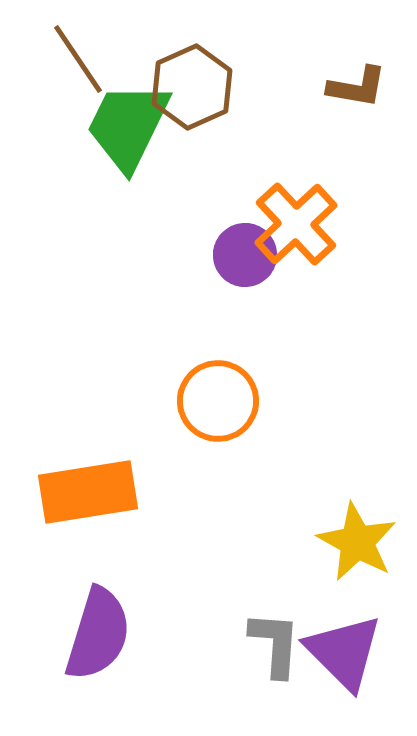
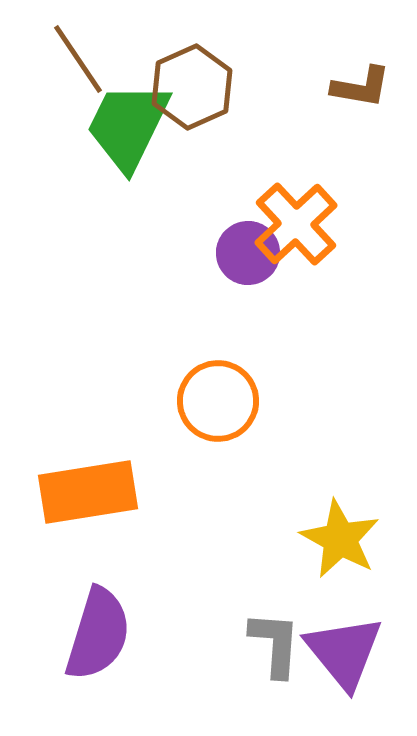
brown L-shape: moved 4 px right
purple circle: moved 3 px right, 2 px up
yellow star: moved 17 px left, 3 px up
purple triangle: rotated 6 degrees clockwise
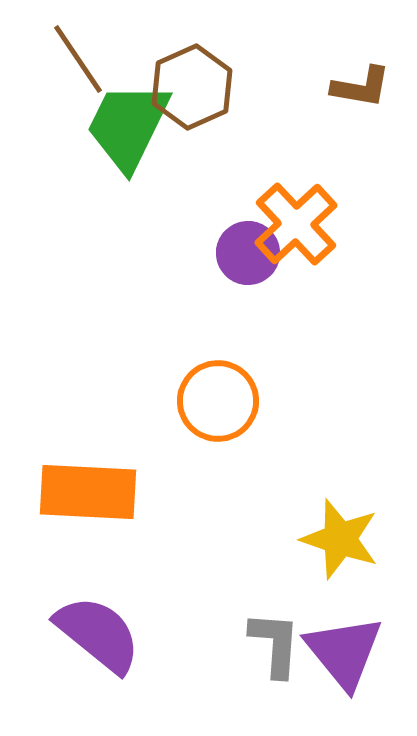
orange rectangle: rotated 12 degrees clockwise
yellow star: rotated 10 degrees counterclockwise
purple semicircle: rotated 68 degrees counterclockwise
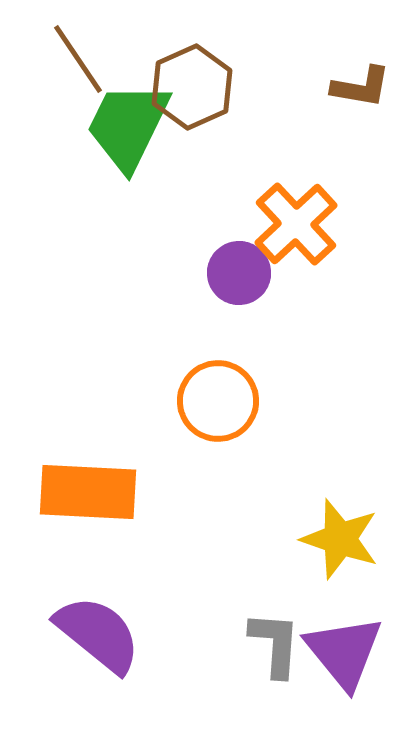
purple circle: moved 9 px left, 20 px down
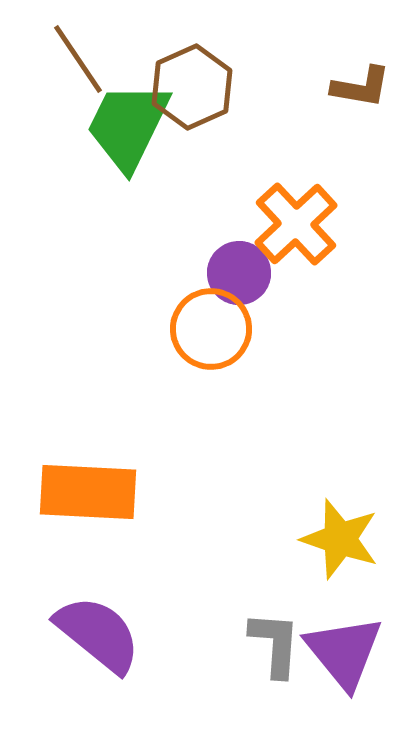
orange circle: moved 7 px left, 72 px up
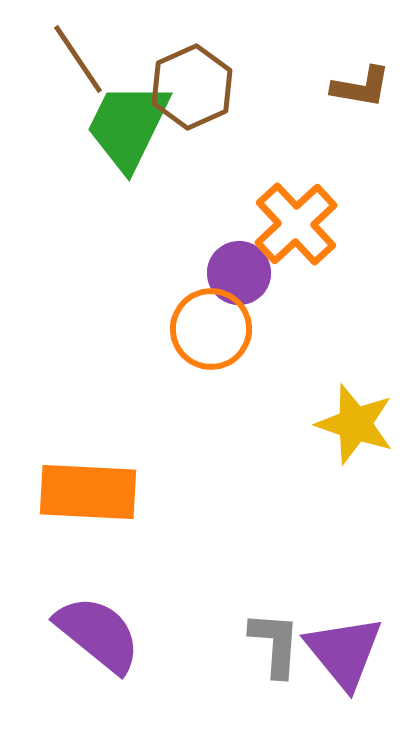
yellow star: moved 15 px right, 115 px up
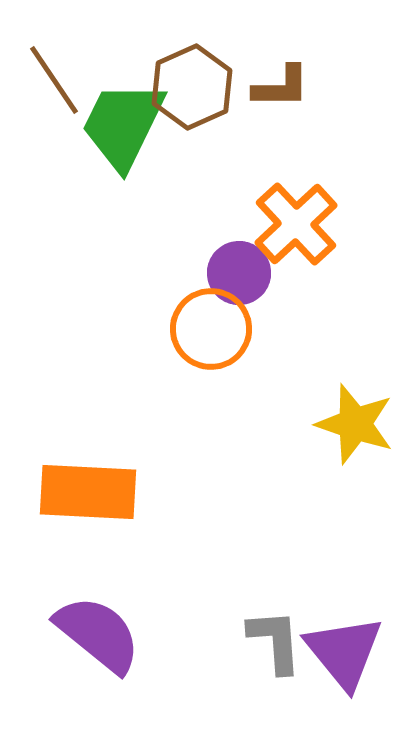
brown line: moved 24 px left, 21 px down
brown L-shape: moved 80 px left; rotated 10 degrees counterclockwise
green trapezoid: moved 5 px left, 1 px up
gray L-shape: moved 3 px up; rotated 8 degrees counterclockwise
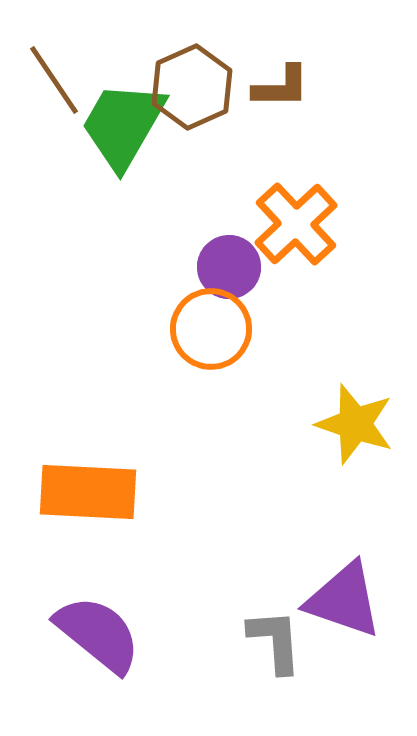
green trapezoid: rotated 4 degrees clockwise
purple circle: moved 10 px left, 6 px up
purple triangle: moved 52 px up; rotated 32 degrees counterclockwise
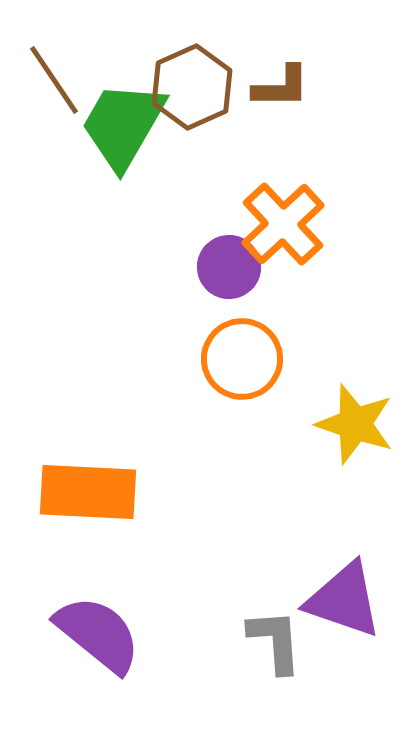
orange cross: moved 13 px left
orange circle: moved 31 px right, 30 px down
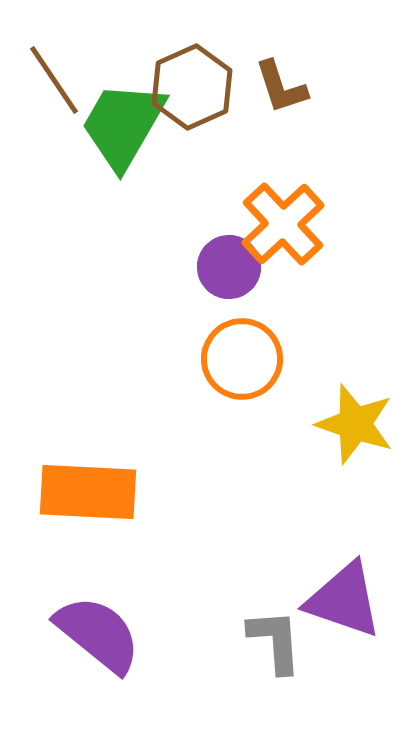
brown L-shape: rotated 72 degrees clockwise
